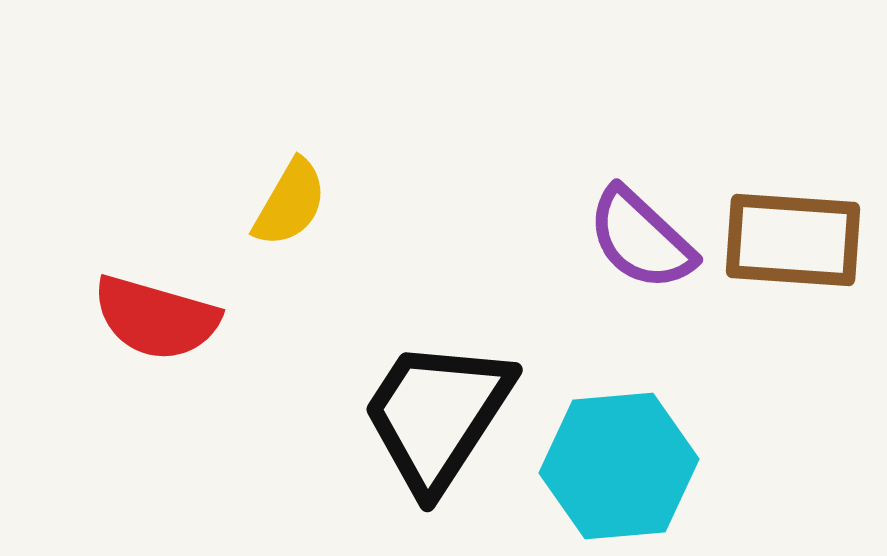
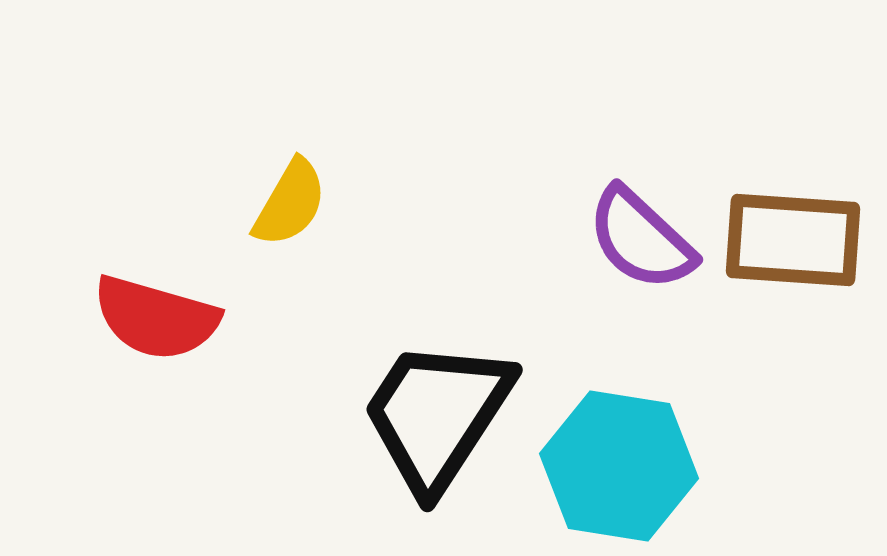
cyan hexagon: rotated 14 degrees clockwise
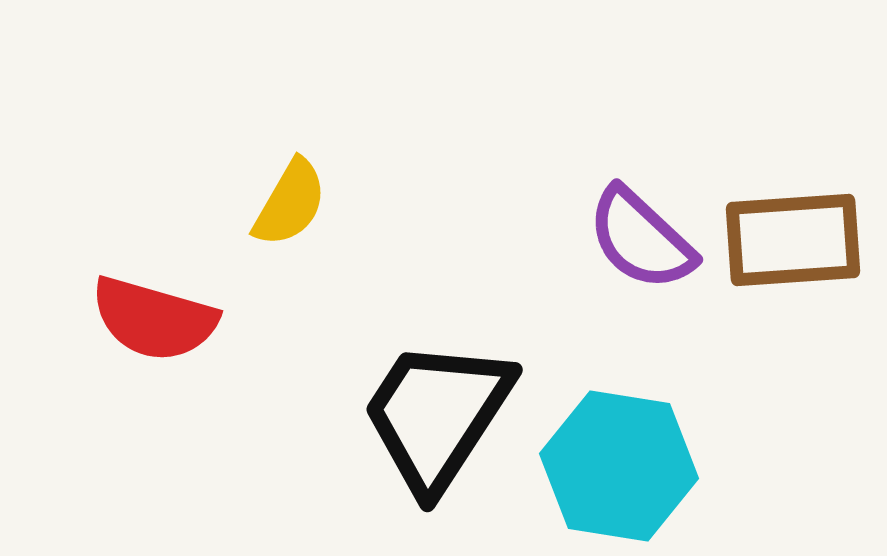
brown rectangle: rotated 8 degrees counterclockwise
red semicircle: moved 2 px left, 1 px down
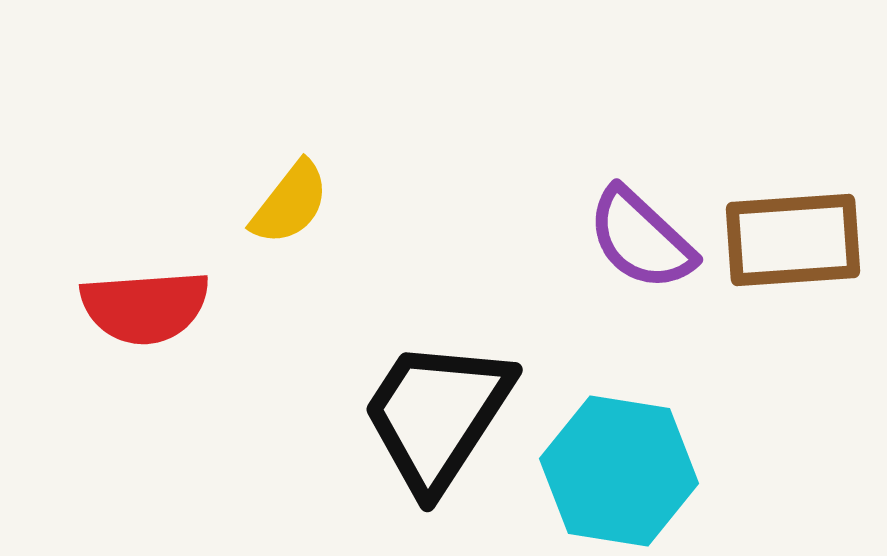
yellow semicircle: rotated 8 degrees clockwise
red semicircle: moved 9 px left, 12 px up; rotated 20 degrees counterclockwise
cyan hexagon: moved 5 px down
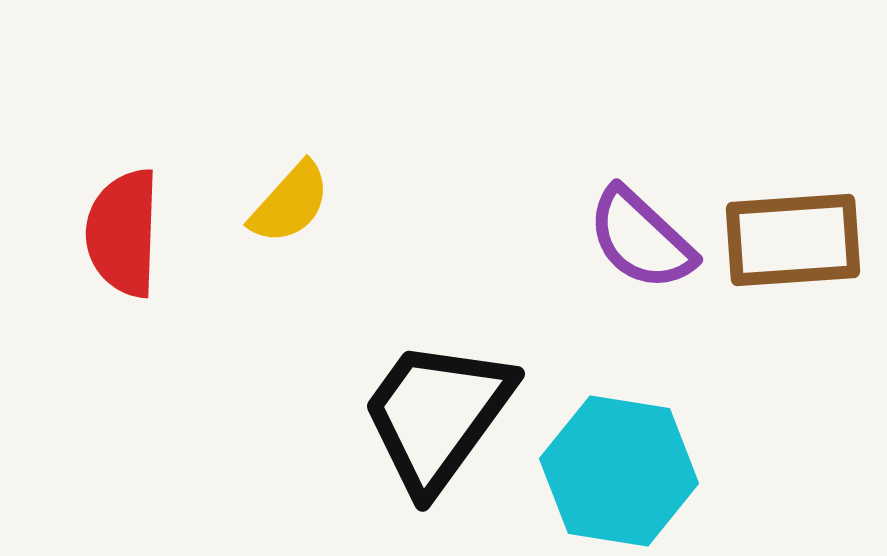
yellow semicircle: rotated 4 degrees clockwise
red semicircle: moved 22 px left, 74 px up; rotated 96 degrees clockwise
black trapezoid: rotated 3 degrees clockwise
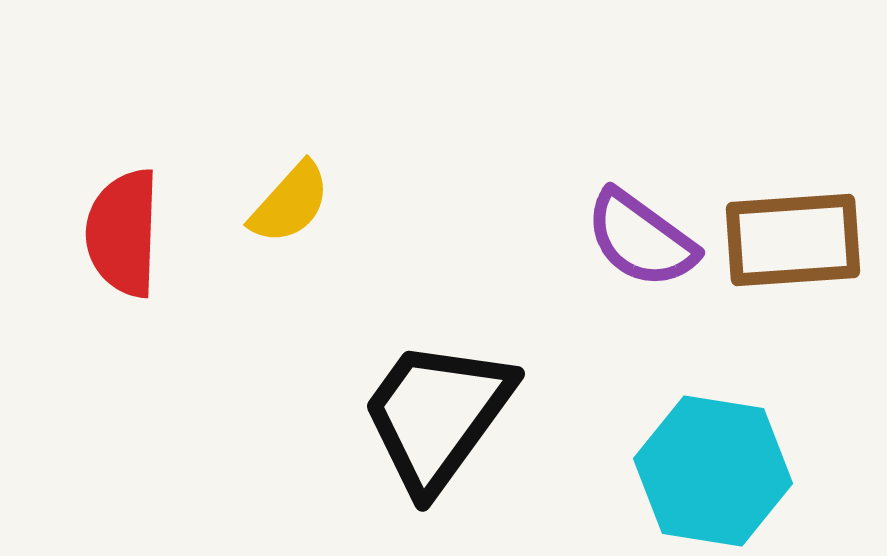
purple semicircle: rotated 7 degrees counterclockwise
cyan hexagon: moved 94 px right
